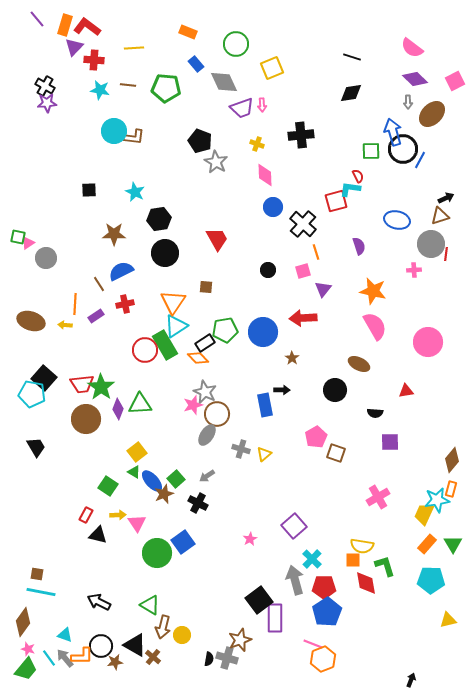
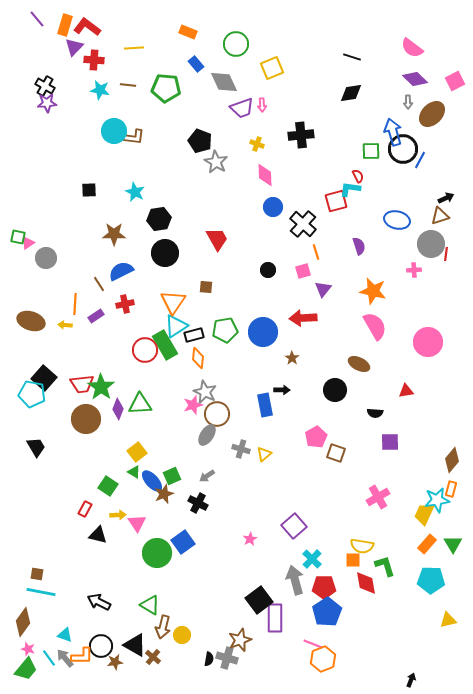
black rectangle at (205, 343): moved 11 px left, 8 px up; rotated 18 degrees clockwise
orange diamond at (198, 358): rotated 50 degrees clockwise
green square at (176, 479): moved 4 px left, 3 px up; rotated 18 degrees clockwise
red rectangle at (86, 515): moved 1 px left, 6 px up
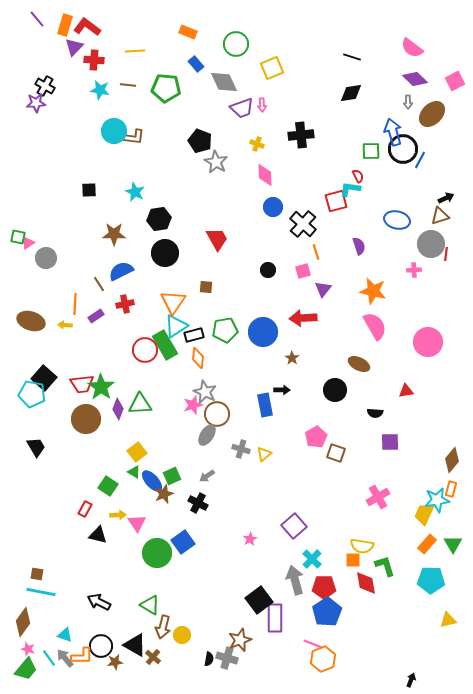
yellow line at (134, 48): moved 1 px right, 3 px down
purple star at (47, 103): moved 11 px left
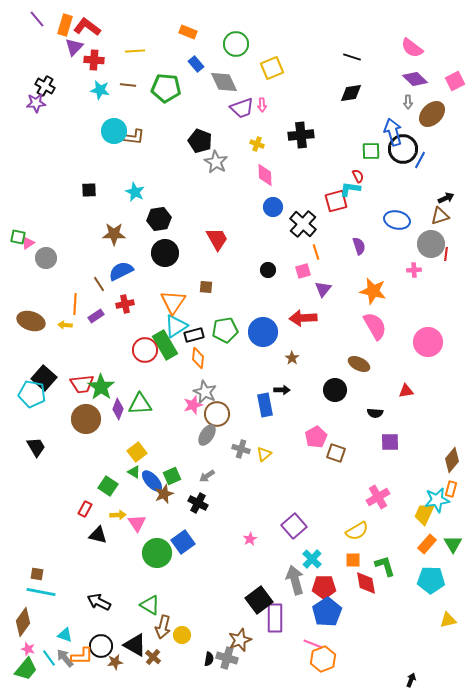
yellow semicircle at (362, 546): moved 5 px left, 15 px up; rotated 40 degrees counterclockwise
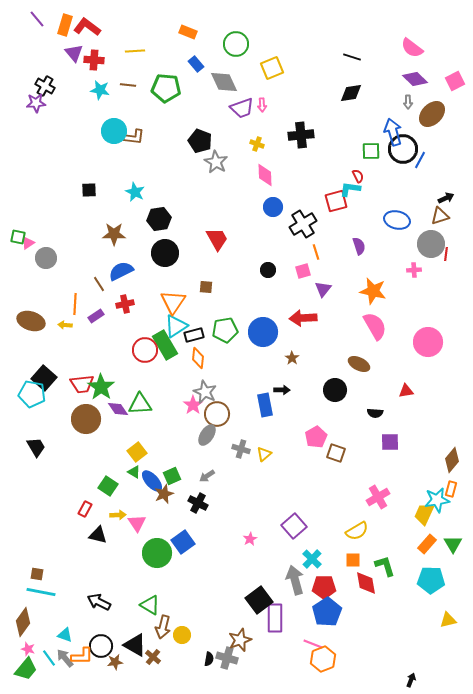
purple triangle at (74, 47): moved 6 px down; rotated 24 degrees counterclockwise
black cross at (303, 224): rotated 16 degrees clockwise
pink star at (193, 405): rotated 18 degrees counterclockwise
purple diamond at (118, 409): rotated 55 degrees counterclockwise
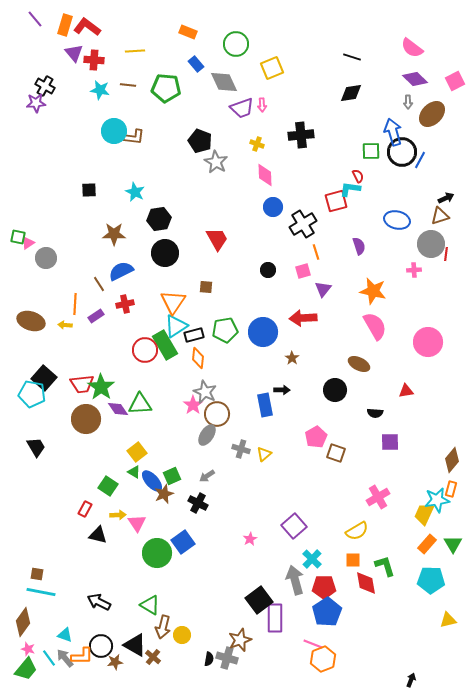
purple line at (37, 19): moved 2 px left
black circle at (403, 149): moved 1 px left, 3 px down
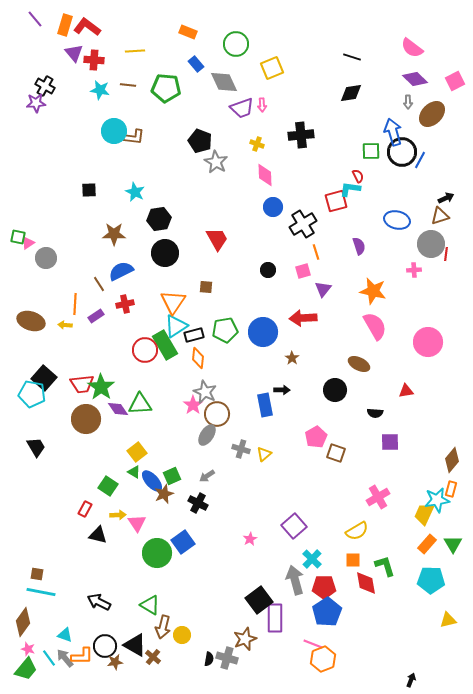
brown star at (240, 640): moved 5 px right, 1 px up
black circle at (101, 646): moved 4 px right
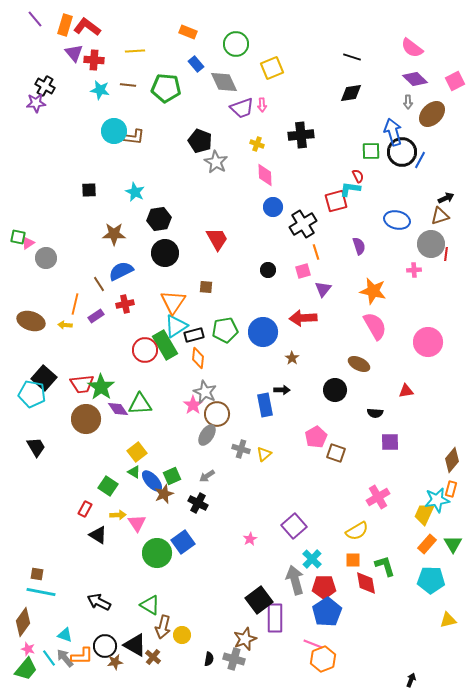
orange line at (75, 304): rotated 10 degrees clockwise
black triangle at (98, 535): rotated 18 degrees clockwise
gray cross at (227, 658): moved 7 px right, 1 px down
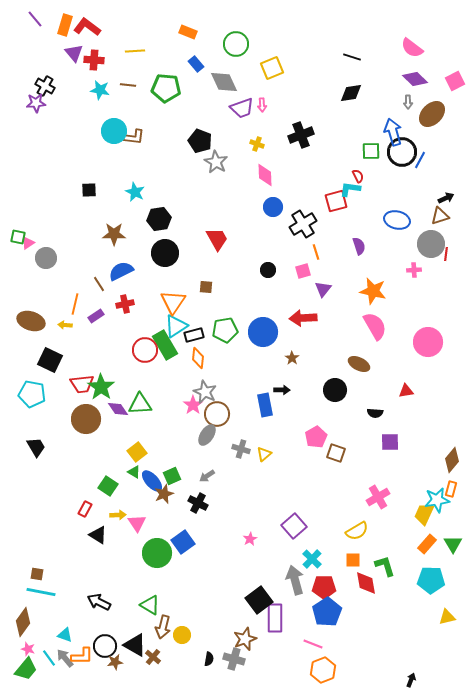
black cross at (301, 135): rotated 15 degrees counterclockwise
black square at (44, 378): moved 6 px right, 18 px up; rotated 15 degrees counterclockwise
yellow triangle at (448, 620): moved 1 px left, 3 px up
orange hexagon at (323, 659): moved 11 px down
